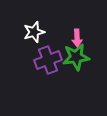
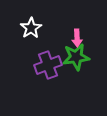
white star: moved 3 px left, 4 px up; rotated 15 degrees counterclockwise
purple cross: moved 5 px down
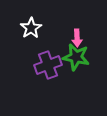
green star: rotated 20 degrees clockwise
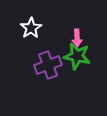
green star: moved 1 px right, 1 px up
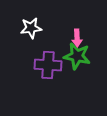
white star: rotated 25 degrees clockwise
purple cross: rotated 24 degrees clockwise
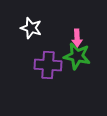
white star: rotated 25 degrees clockwise
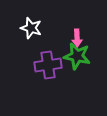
purple cross: rotated 12 degrees counterclockwise
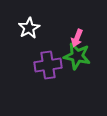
white star: moved 2 px left; rotated 25 degrees clockwise
pink arrow: rotated 24 degrees clockwise
